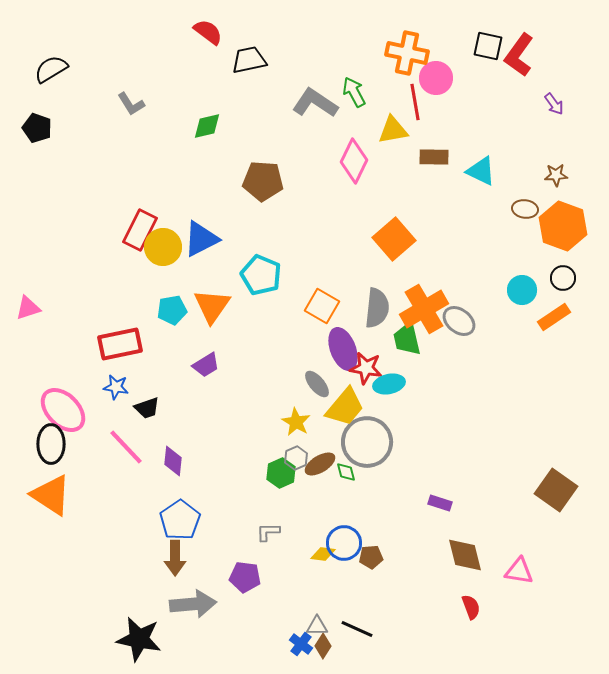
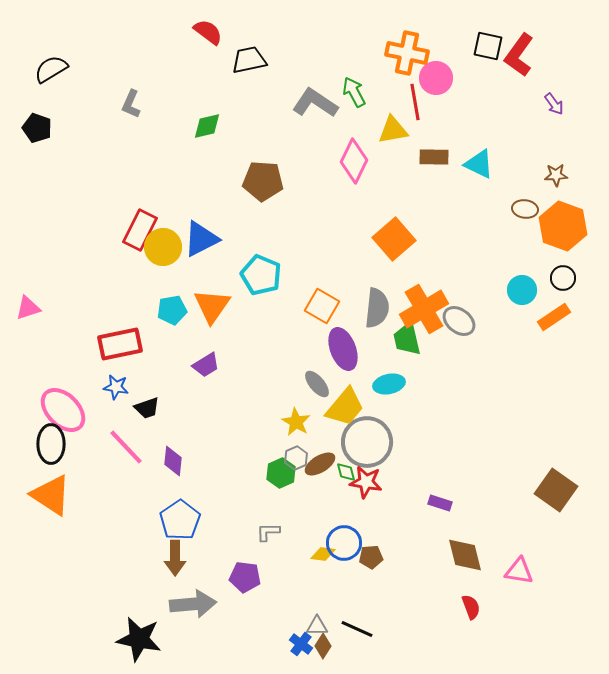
gray L-shape at (131, 104): rotated 56 degrees clockwise
cyan triangle at (481, 171): moved 2 px left, 7 px up
red star at (366, 368): moved 114 px down
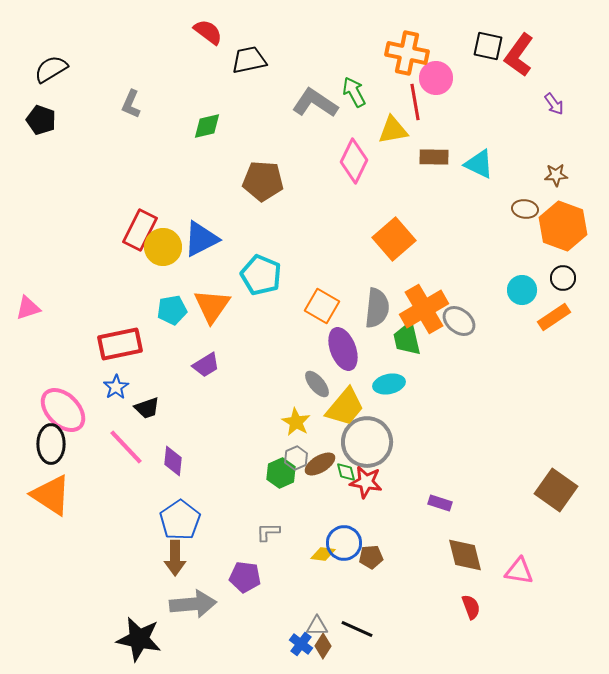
black pentagon at (37, 128): moved 4 px right, 8 px up
blue star at (116, 387): rotated 30 degrees clockwise
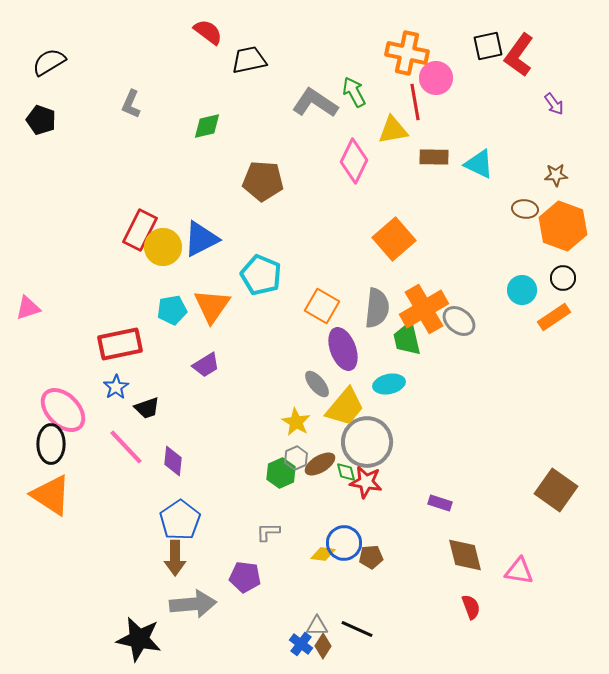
black square at (488, 46): rotated 24 degrees counterclockwise
black semicircle at (51, 69): moved 2 px left, 7 px up
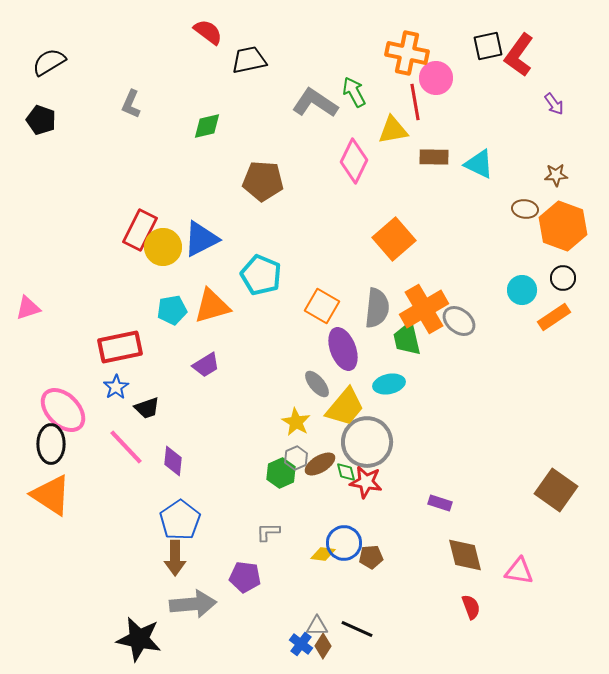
orange triangle at (212, 306): rotated 39 degrees clockwise
red rectangle at (120, 344): moved 3 px down
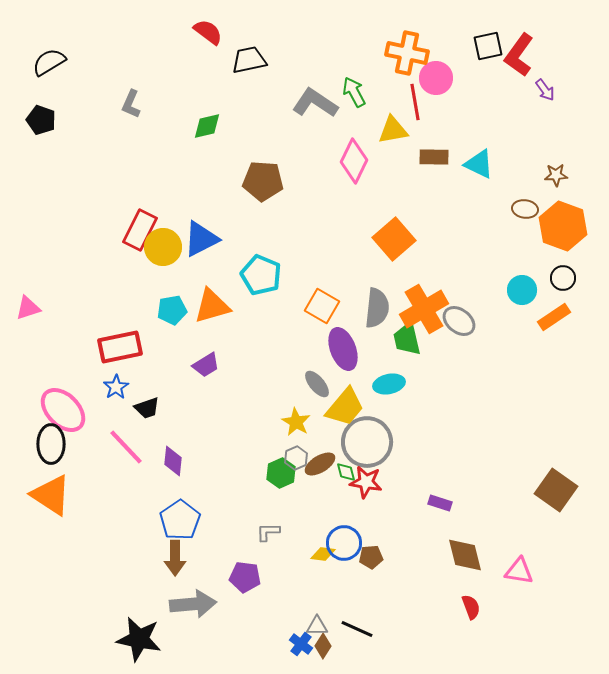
purple arrow at (554, 104): moved 9 px left, 14 px up
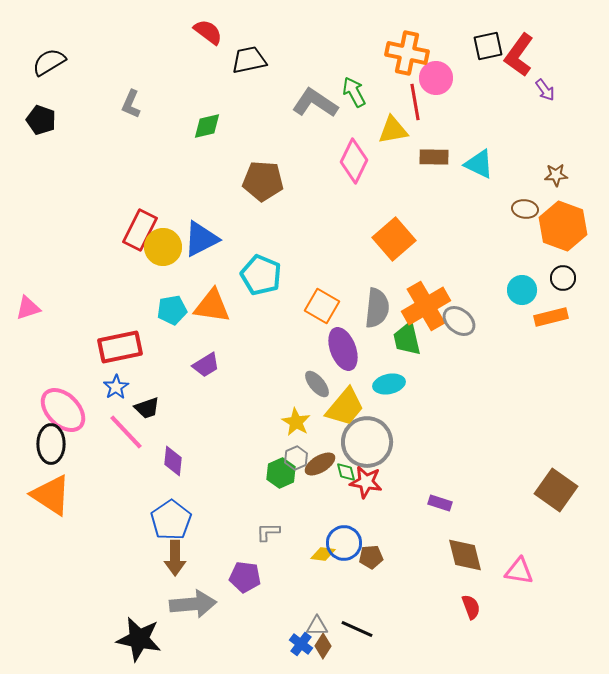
orange triangle at (212, 306): rotated 24 degrees clockwise
orange cross at (424, 309): moved 2 px right, 3 px up
orange rectangle at (554, 317): moved 3 px left; rotated 20 degrees clockwise
pink line at (126, 447): moved 15 px up
blue pentagon at (180, 520): moved 9 px left
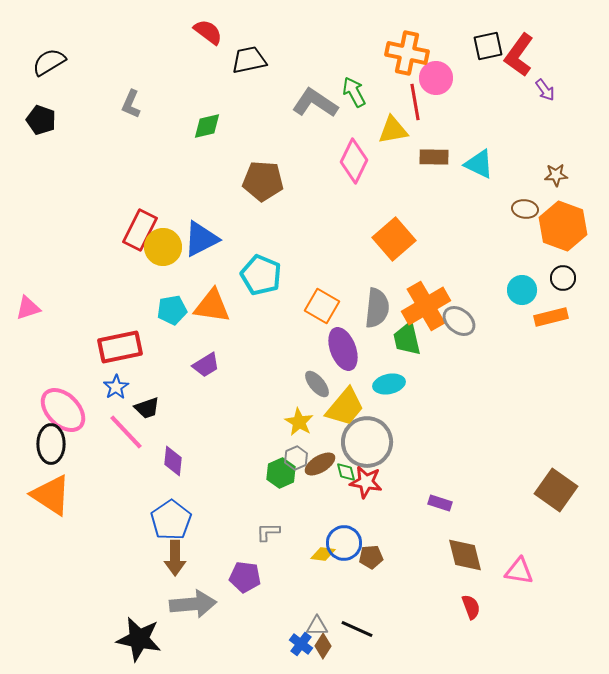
yellow star at (296, 422): moved 3 px right
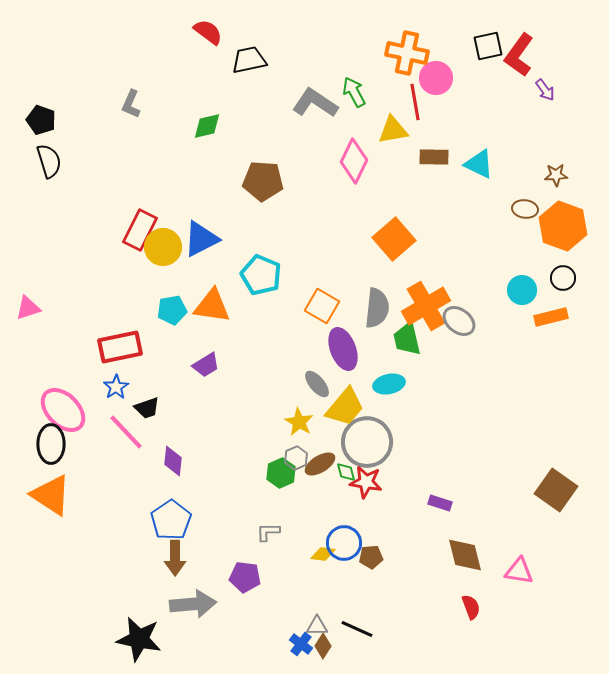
black semicircle at (49, 62): moved 99 px down; rotated 104 degrees clockwise
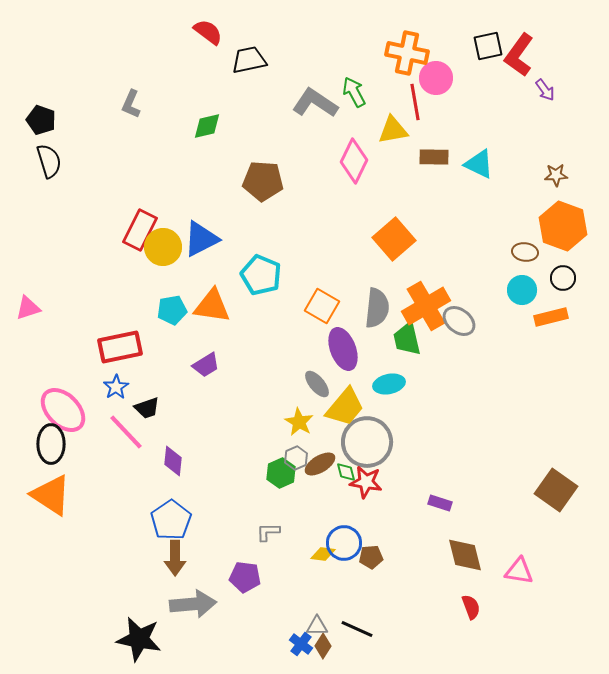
brown ellipse at (525, 209): moved 43 px down
